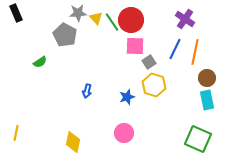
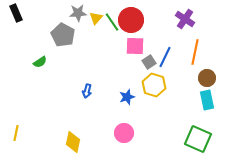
yellow triangle: rotated 24 degrees clockwise
gray pentagon: moved 2 px left
blue line: moved 10 px left, 8 px down
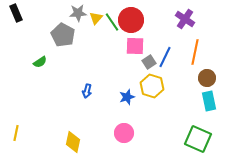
yellow hexagon: moved 2 px left, 1 px down
cyan rectangle: moved 2 px right, 1 px down
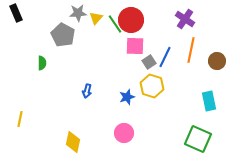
green line: moved 3 px right, 2 px down
orange line: moved 4 px left, 2 px up
green semicircle: moved 2 px right, 1 px down; rotated 56 degrees counterclockwise
brown circle: moved 10 px right, 17 px up
yellow line: moved 4 px right, 14 px up
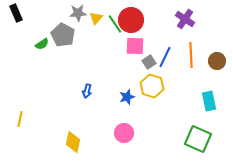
orange line: moved 5 px down; rotated 15 degrees counterclockwise
green semicircle: moved 19 px up; rotated 56 degrees clockwise
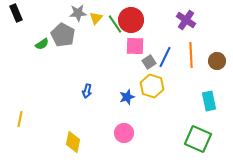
purple cross: moved 1 px right, 1 px down
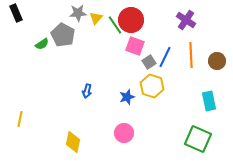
green line: moved 1 px down
pink square: rotated 18 degrees clockwise
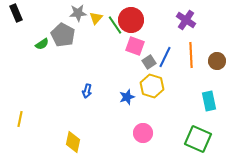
pink circle: moved 19 px right
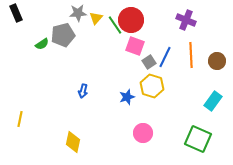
purple cross: rotated 12 degrees counterclockwise
gray pentagon: rotated 30 degrees clockwise
blue arrow: moved 4 px left
cyan rectangle: moved 4 px right; rotated 48 degrees clockwise
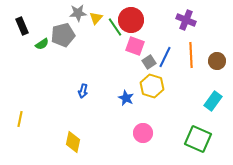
black rectangle: moved 6 px right, 13 px down
green line: moved 2 px down
blue star: moved 1 px left, 1 px down; rotated 28 degrees counterclockwise
